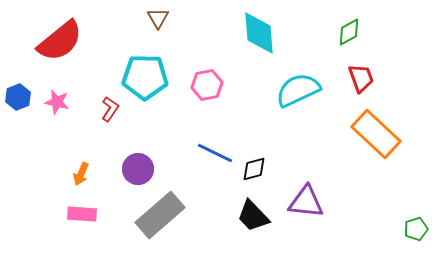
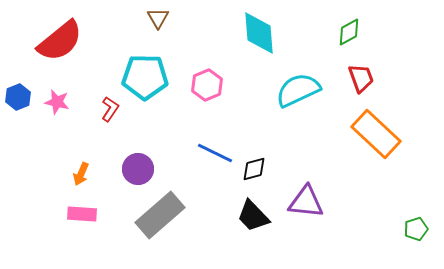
pink hexagon: rotated 12 degrees counterclockwise
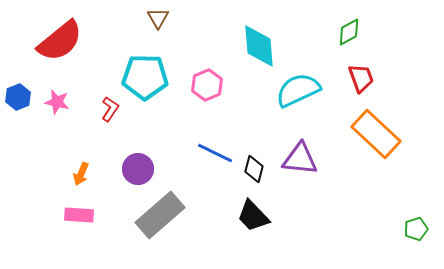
cyan diamond: moved 13 px down
black diamond: rotated 60 degrees counterclockwise
purple triangle: moved 6 px left, 43 px up
pink rectangle: moved 3 px left, 1 px down
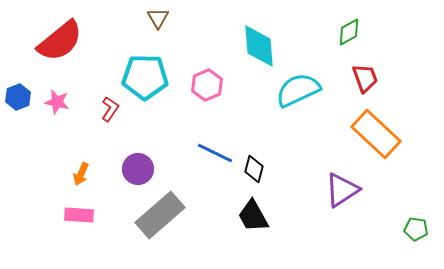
red trapezoid: moved 4 px right
purple triangle: moved 42 px right, 31 px down; rotated 39 degrees counterclockwise
black trapezoid: rotated 15 degrees clockwise
green pentagon: rotated 25 degrees clockwise
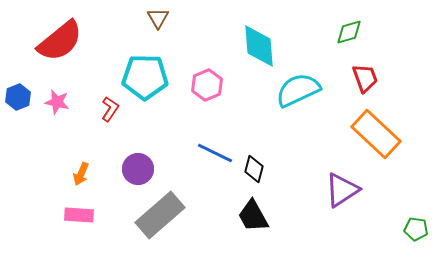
green diamond: rotated 12 degrees clockwise
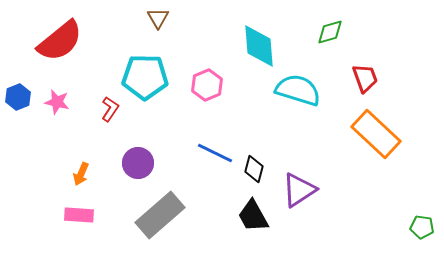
green diamond: moved 19 px left
cyan semicircle: rotated 42 degrees clockwise
purple circle: moved 6 px up
purple triangle: moved 43 px left
green pentagon: moved 6 px right, 2 px up
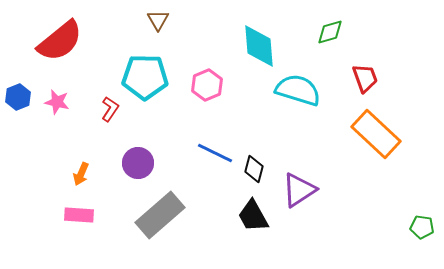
brown triangle: moved 2 px down
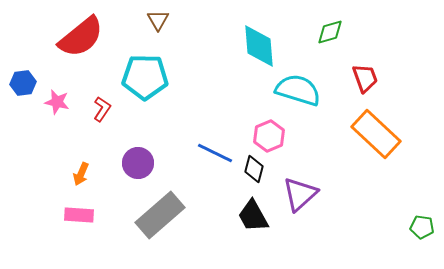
red semicircle: moved 21 px right, 4 px up
pink hexagon: moved 62 px right, 51 px down
blue hexagon: moved 5 px right, 14 px up; rotated 15 degrees clockwise
red L-shape: moved 8 px left
purple triangle: moved 1 px right, 4 px down; rotated 9 degrees counterclockwise
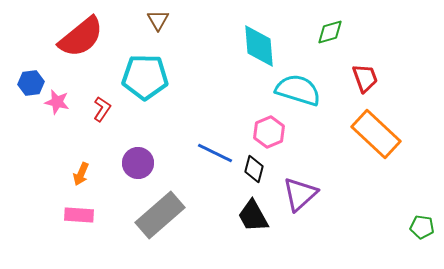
blue hexagon: moved 8 px right
pink hexagon: moved 4 px up
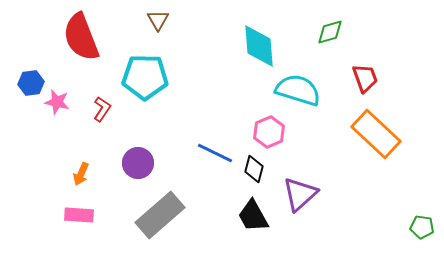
red semicircle: rotated 108 degrees clockwise
